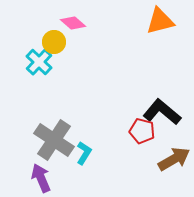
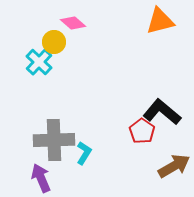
red pentagon: rotated 20 degrees clockwise
gray cross: rotated 36 degrees counterclockwise
brown arrow: moved 7 px down
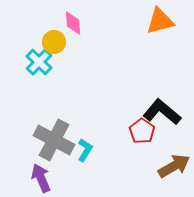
pink diamond: rotated 45 degrees clockwise
gray cross: rotated 30 degrees clockwise
cyan L-shape: moved 1 px right, 3 px up
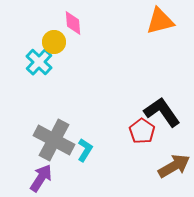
black L-shape: rotated 15 degrees clockwise
purple arrow: rotated 56 degrees clockwise
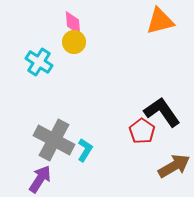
yellow circle: moved 20 px right
cyan cross: rotated 12 degrees counterclockwise
purple arrow: moved 1 px left, 1 px down
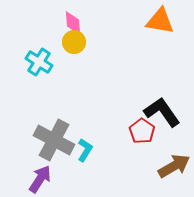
orange triangle: rotated 24 degrees clockwise
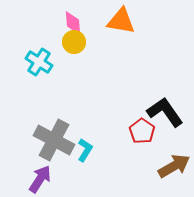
orange triangle: moved 39 px left
black L-shape: moved 3 px right
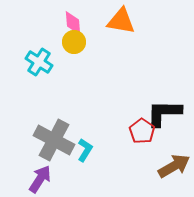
black L-shape: moved 1 px left, 1 px down; rotated 54 degrees counterclockwise
